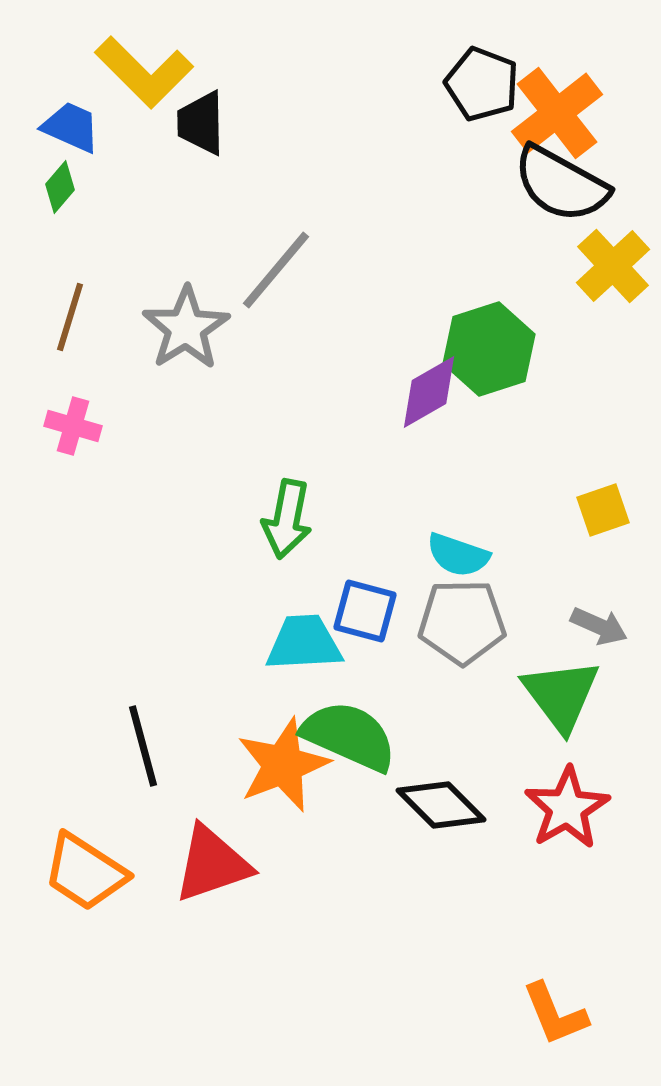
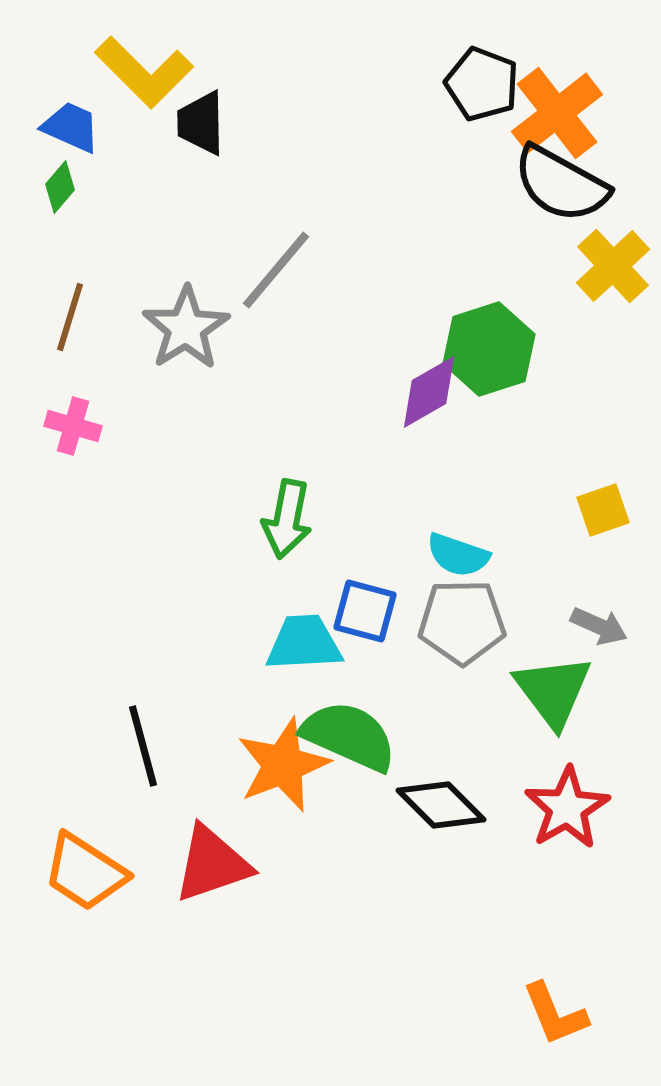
green triangle: moved 8 px left, 4 px up
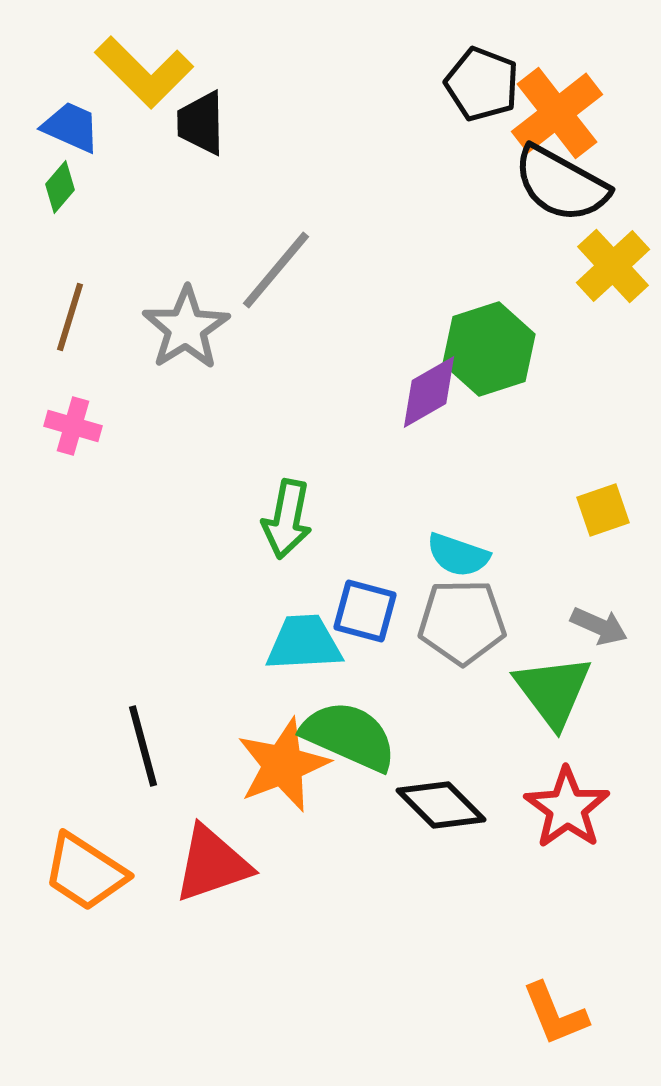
red star: rotated 6 degrees counterclockwise
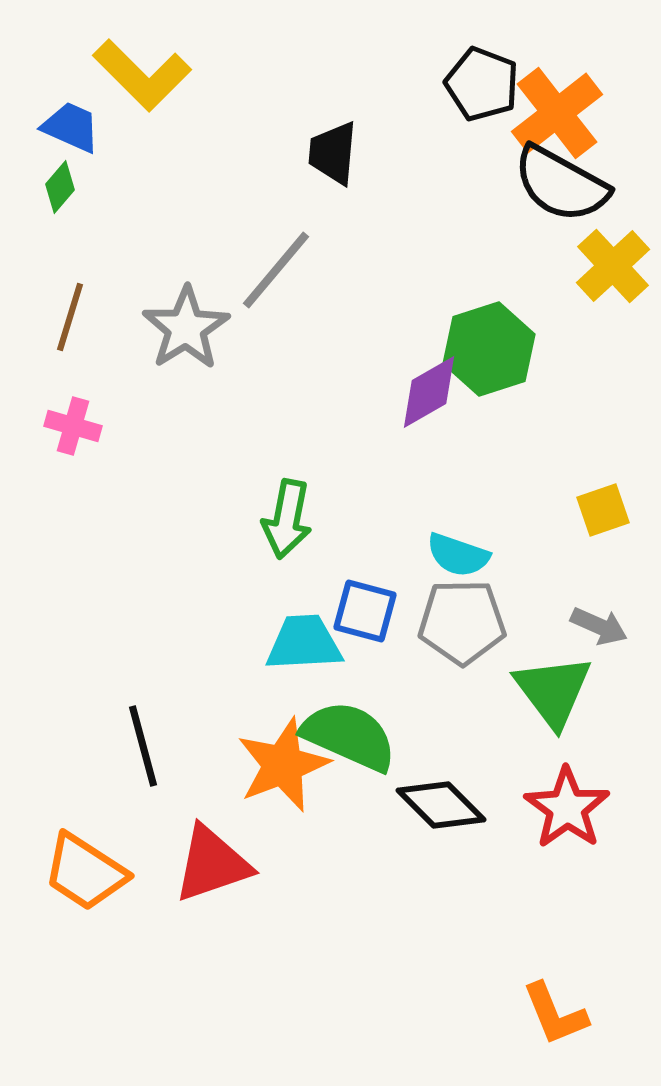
yellow L-shape: moved 2 px left, 3 px down
black trapezoid: moved 132 px right, 30 px down; rotated 6 degrees clockwise
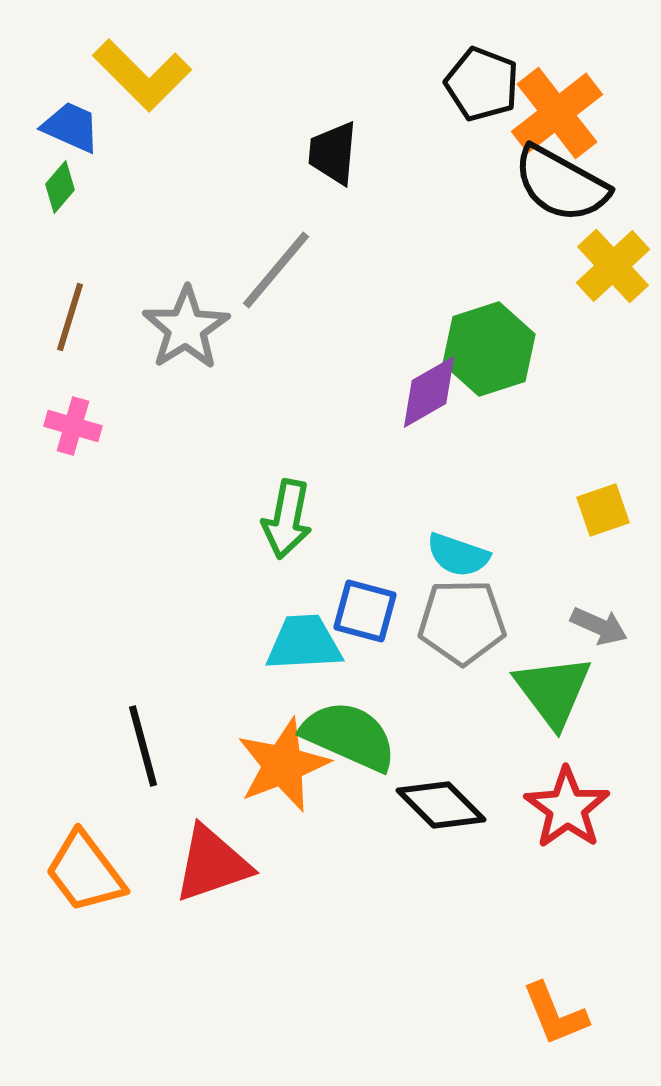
orange trapezoid: rotated 20 degrees clockwise
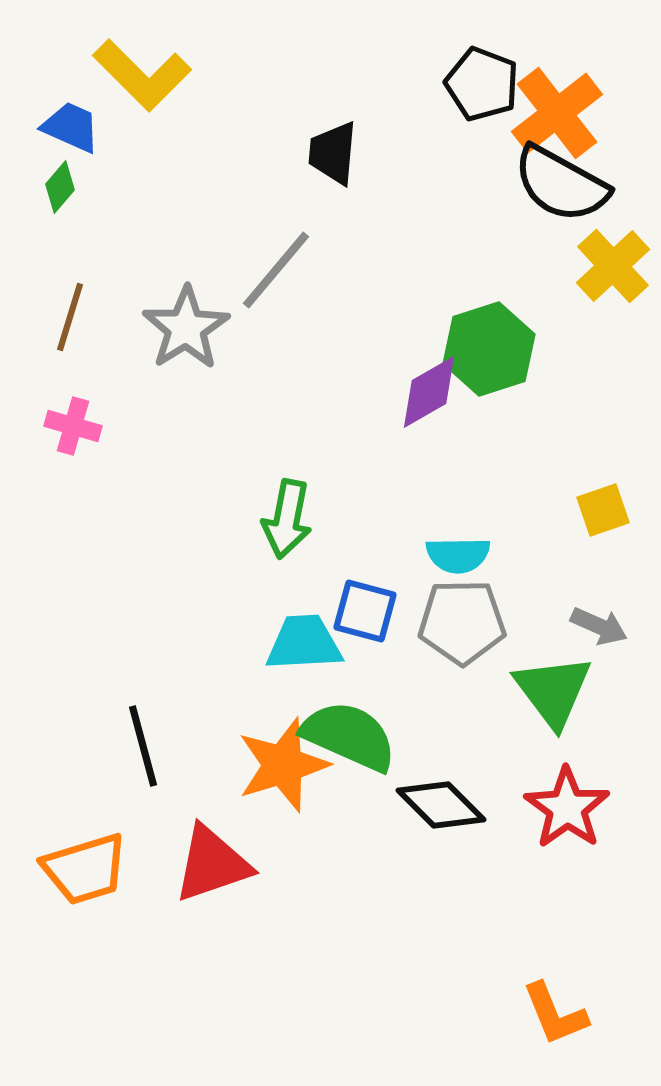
cyan semicircle: rotated 20 degrees counterclockwise
orange star: rotated 4 degrees clockwise
orange trapezoid: moved 3 px up; rotated 70 degrees counterclockwise
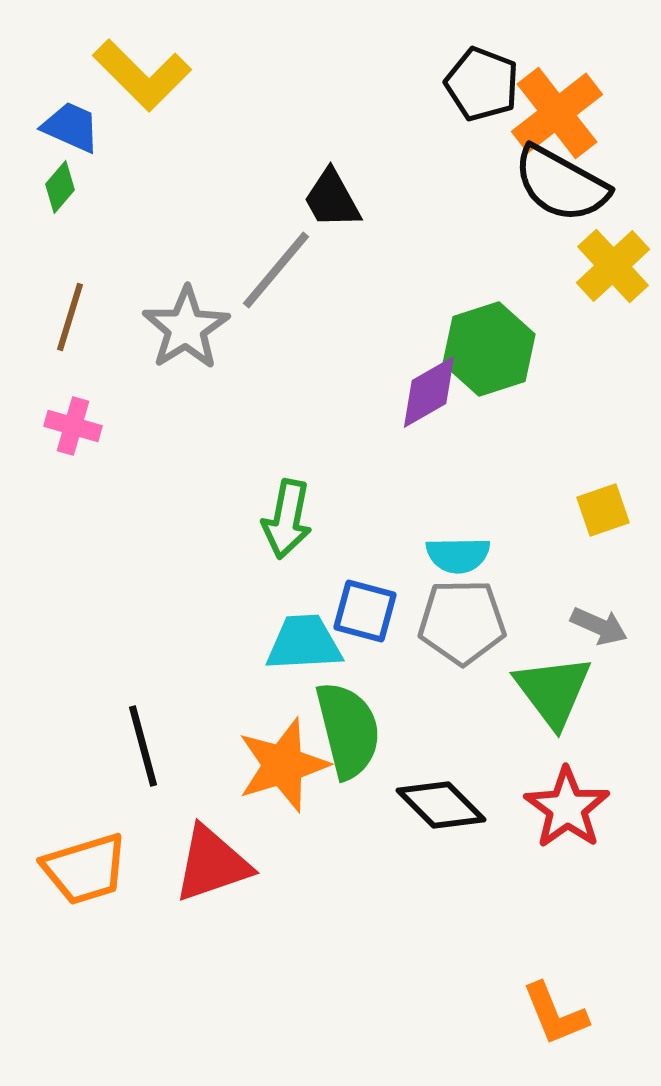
black trapezoid: moved 1 px left, 46 px down; rotated 34 degrees counterclockwise
green semicircle: moved 1 px left, 6 px up; rotated 52 degrees clockwise
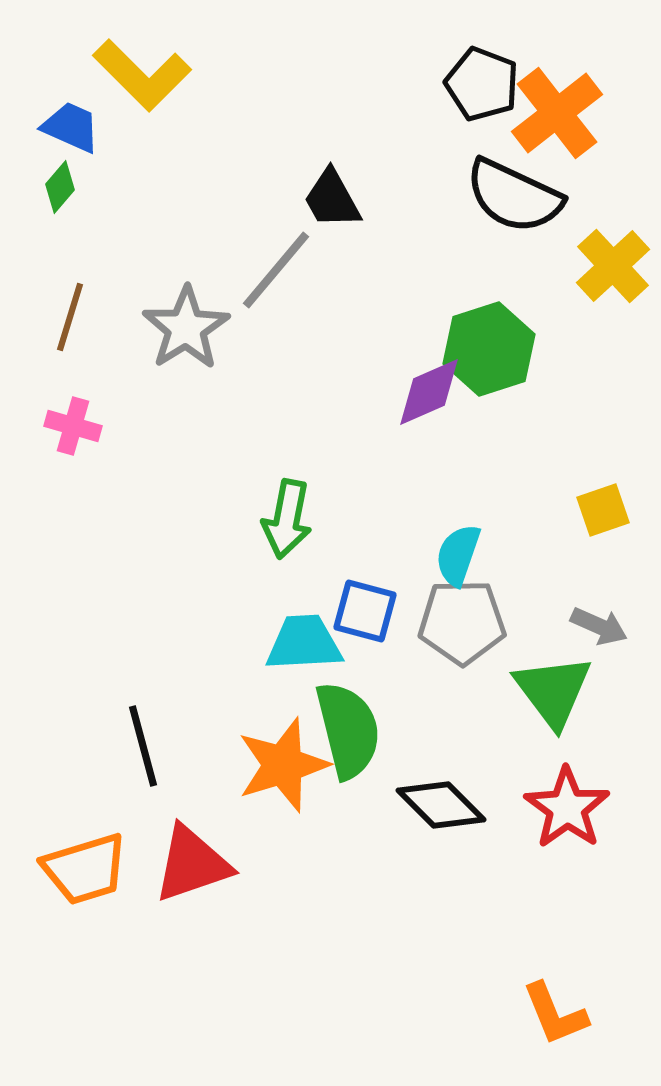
black semicircle: moved 47 px left, 12 px down; rotated 4 degrees counterclockwise
purple diamond: rotated 6 degrees clockwise
cyan semicircle: rotated 110 degrees clockwise
red triangle: moved 20 px left
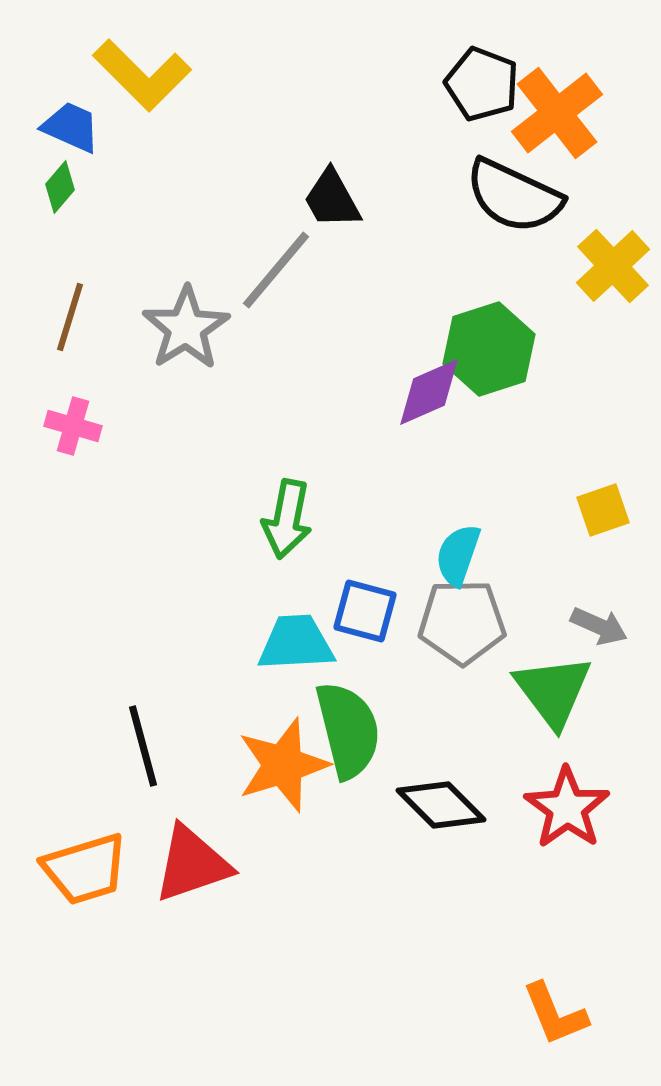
cyan trapezoid: moved 8 px left
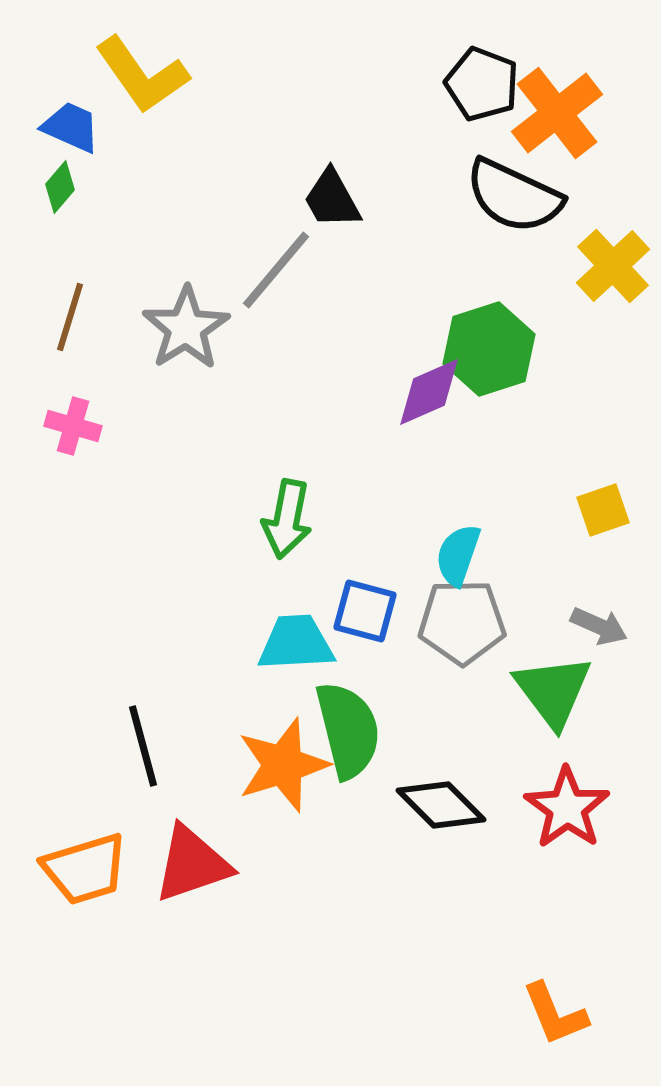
yellow L-shape: rotated 10 degrees clockwise
